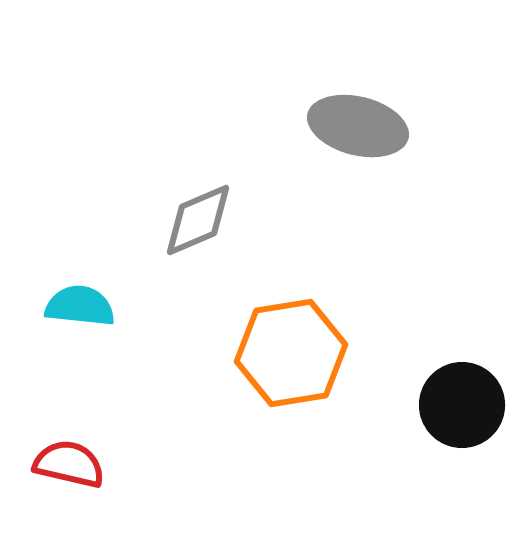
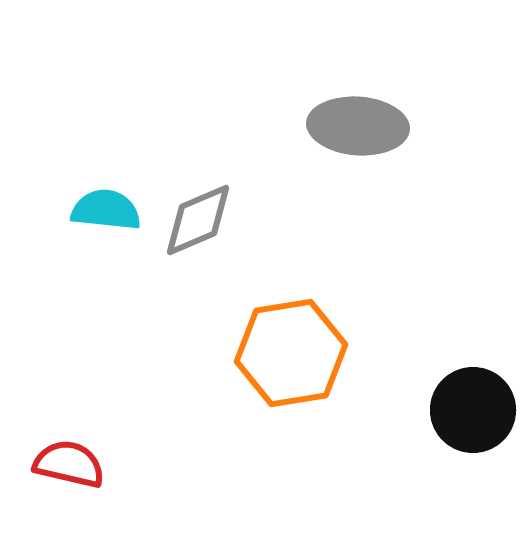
gray ellipse: rotated 10 degrees counterclockwise
cyan semicircle: moved 26 px right, 96 px up
black circle: moved 11 px right, 5 px down
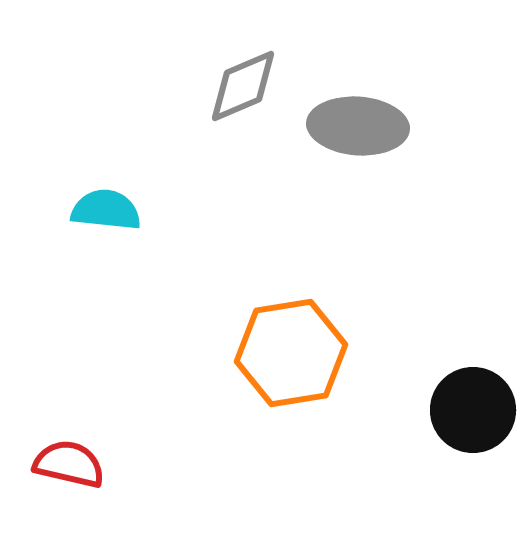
gray diamond: moved 45 px right, 134 px up
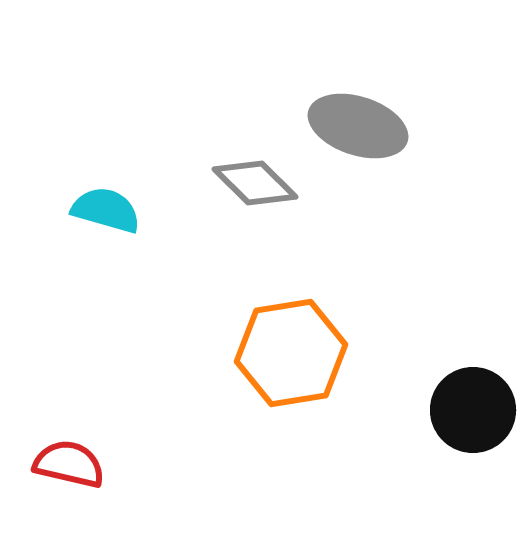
gray diamond: moved 12 px right, 97 px down; rotated 68 degrees clockwise
gray ellipse: rotated 14 degrees clockwise
cyan semicircle: rotated 10 degrees clockwise
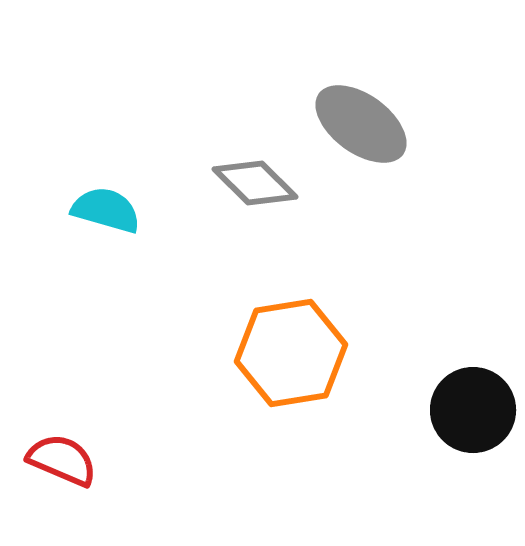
gray ellipse: moved 3 px right, 2 px up; rotated 18 degrees clockwise
red semicircle: moved 7 px left, 4 px up; rotated 10 degrees clockwise
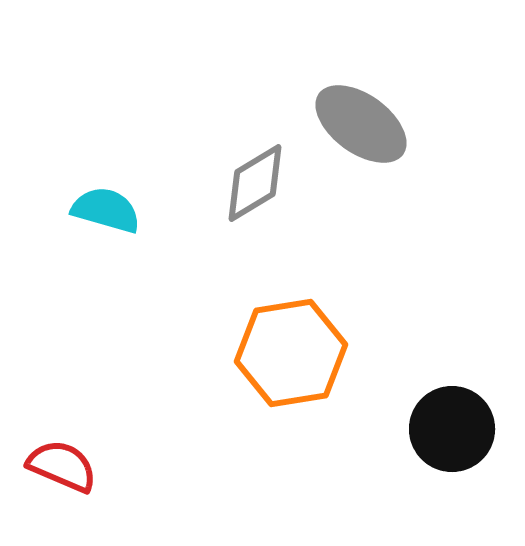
gray diamond: rotated 76 degrees counterclockwise
black circle: moved 21 px left, 19 px down
red semicircle: moved 6 px down
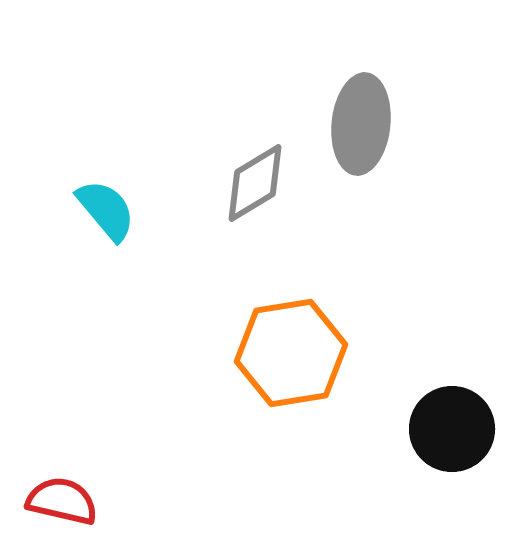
gray ellipse: rotated 60 degrees clockwise
cyan semicircle: rotated 34 degrees clockwise
red semicircle: moved 35 px down; rotated 10 degrees counterclockwise
